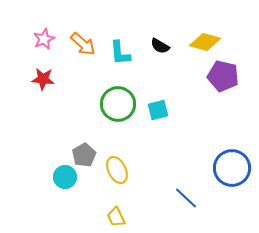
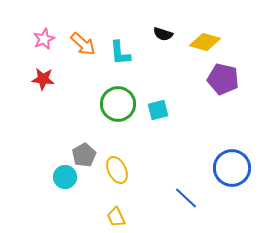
black semicircle: moved 3 px right, 12 px up; rotated 12 degrees counterclockwise
purple pentagon: moved 3 px down
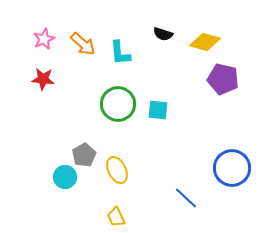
cyan square: rotated 20 degrees clockwise
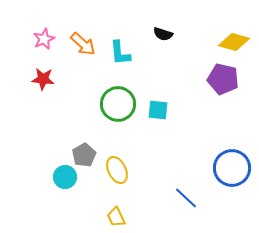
yellow diamond: moved 29 px right
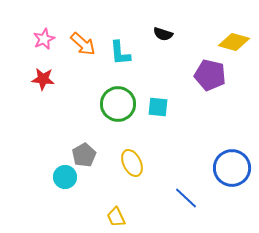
purple pentagon: moved 13 px left, 4 px up
cyan square: moved 3 px up
yellow ellipse: moved 15 px right, 7 px up
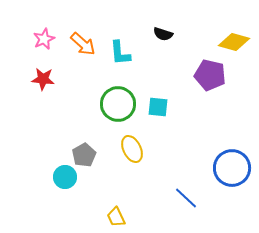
yellow ellipse: moved 14 px up
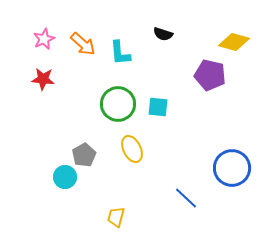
yellow trapezoid: rotated 40 degrees clockwise
